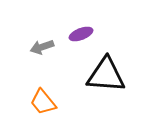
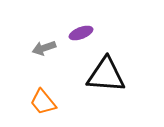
purple ellipse: moved 1 px up
gray arrow: moved 2 px right, 1 px down
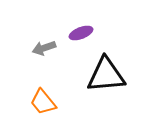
black triangle: rotated 9 degrees counterclockwise
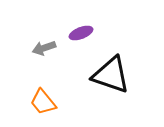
black triangle: moved 5 px right; rotated 24 degrees clockwise
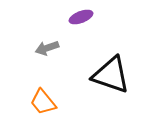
purple ellipse: moved 16 px up
gray arrow: moved 3 px right
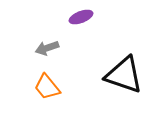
black triangle: moved 13 px right
orange trapezoid: moved 4 px right, 15 px up
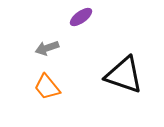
purple ellipse: rotated 15 degrees counterclockwise
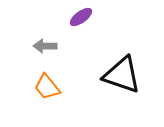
gray arrow: moved 2 px left, 2 px up; rotated 20 degrees clockwise
black triangle: moved 2 px left
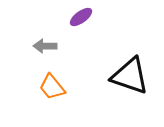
black triangle: moved 8 px right, 1 px down
orange trapezoid: moved 5 px right
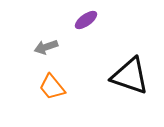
purple ellipse: moved 5 px right, 3 px down
gray arrow: moved 1 px right, 1 px down; rotated 20 degrees counterclockwise
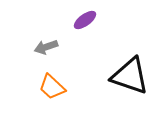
purple ellipse: moved 1 px left
orange trapezoid: rotated 8 degrees counterclockwise
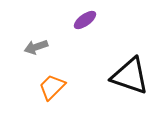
gray arrow: moved 10 px left
orange trapezoid: rotated 92 degrees clockwise
